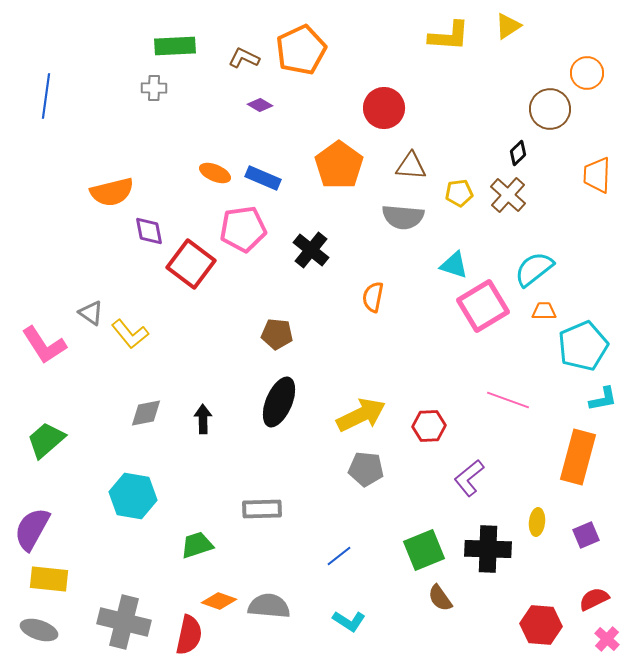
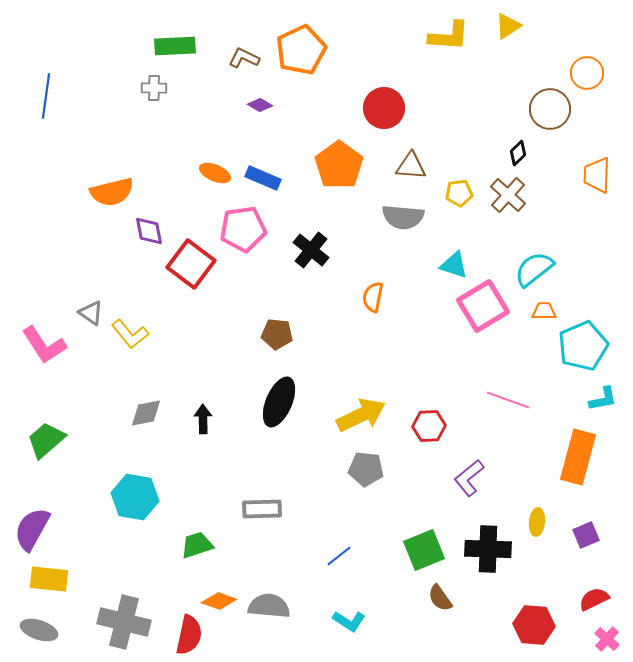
cyan hexagon at (133, 496): moved 2 px right, 1 px down
red hexagon at (541, 625): moved 7 px left
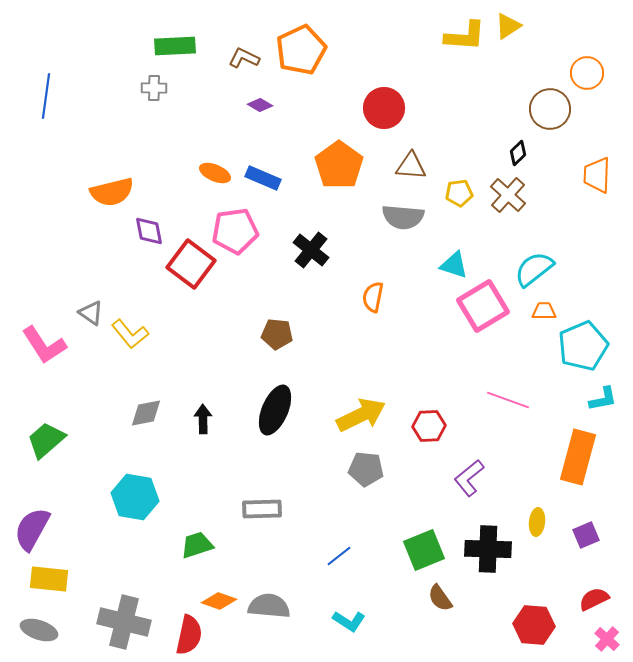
yellow L-shape at (449, 36): moved 16 px right
pink pentagon at (243, 229): moved 8 px left, 2 px down
black ellipse at (279, 402): moved 4 px left, 8 px down
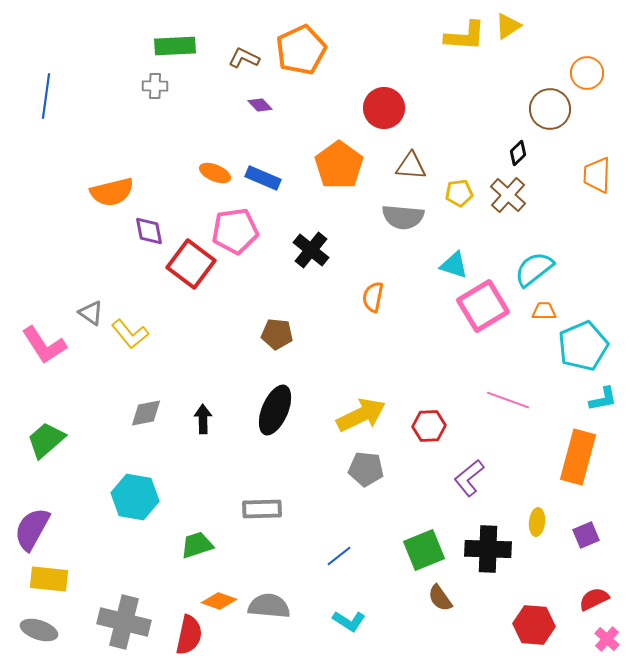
gray cross at (154, 88): moved 1 px right, 2 px up
purple diamond at (260, 105): rotated 15 degrees clockwise
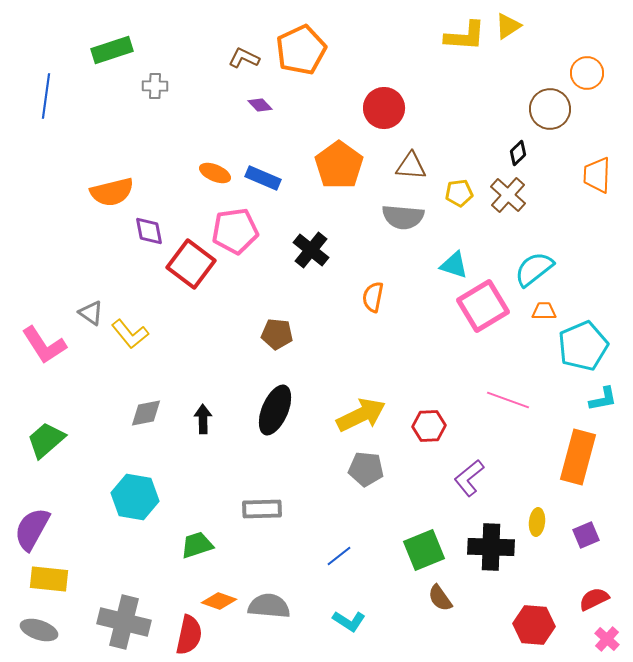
green rectangle at (175, 46): moved 63 px left, 4 px down; rotated 15 degrees counterclockwise
black cross at (488, 549): moved 3 px right, 2 px up
